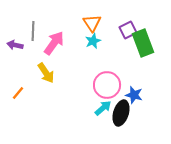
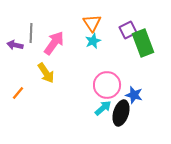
gray line: moved 2 px left, 2 px down
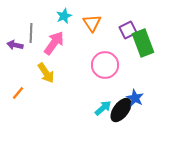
cyan star: moved 29 px left, 25 px up
pink circle: moved 2 px left, 20 px up
blue star: moved 1 px right, 3 px down; rotated 12 degrees clockwise
black ellipse: moved 3 px up; rotated 20 degrees clockwise
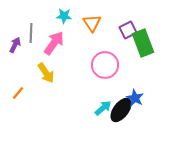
cyan star: rotated 28 degrees clockwise
purple arrow: rotated 105 degrees clockwise
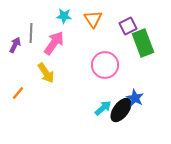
orange triangle: moved 1 px right, 4 px up
purple square: moved 4 px up
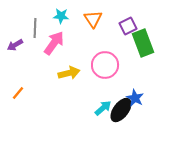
cyan star: moved 3 px left
gray line: moved 4 px right, 5 px up
purple arrow: rotated 147 degrees counterclockwise
yellow arrow: moved 23 px right; rotated 70 degrees counterclockwise
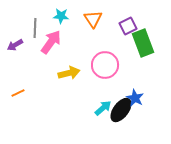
pink arrow: moved 3 px left, 1 px up
orange line: rotated 24 degrees clockwise
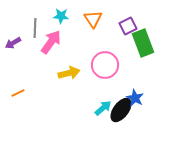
purple arrow: moved 2 px left, 2 px up
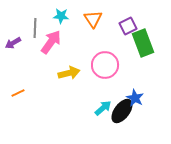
black ellipse: moved 1 px right, 1 px down
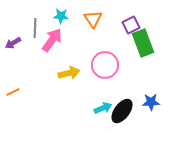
purple square: moved 3 px right, 1 px up
pink arrow: moved 1 px right, 2 px up
orange line: moved 5 px left, 1 px up
blue star: moved 16 px right, 4 px down; rotated 30 degrees counterclockwise
cyan arrow: rotated 18 degrees clockwise
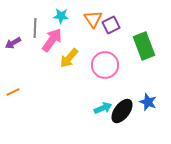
purple square: moved 20 px left
green rectangle: moved 1 px right, 3 px down
yellow arrow: moved 15 px up; rotated 145 degrees clockwise
blue star: moved 3 px left; rotated 24 degrees clockwise
